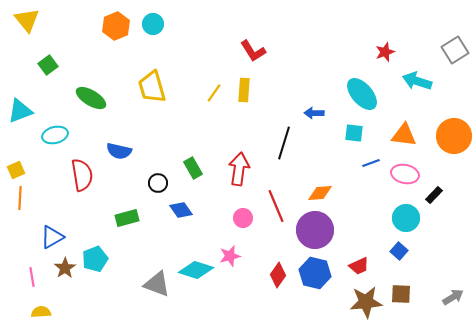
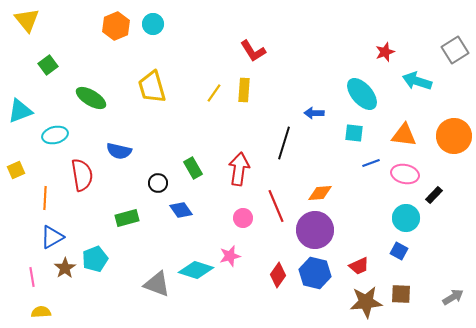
orange line at (20, 198): moved 25 px right
blue square at (399, 251): rotated 12 degrees counterclockwise
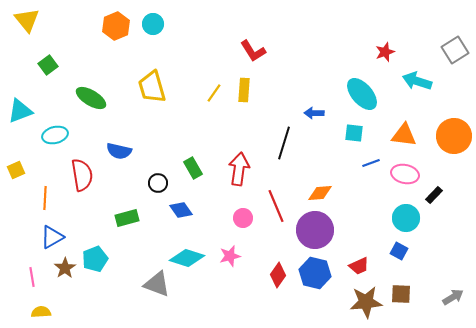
cyan diamond at (196, 270): moved 9 px left, 12 px up
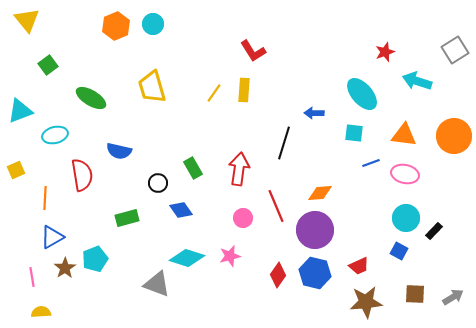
black rectangle at (434, 195): moved 36 px down
brown square at (401, 294): moved 14 px right
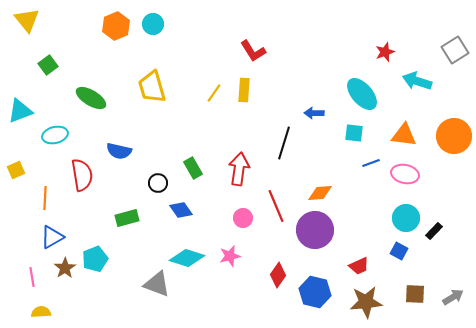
blue hexagon at (315, 273): moved 19 px down
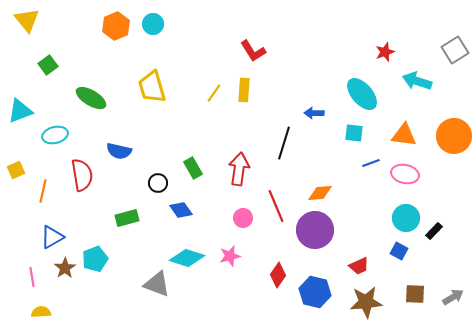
orange line at (45, 198): moved 2 px left, 7 px up; rotated 10 degrees clockwise
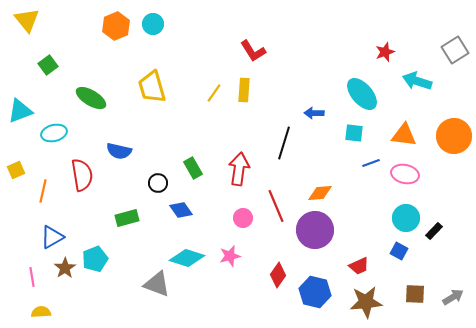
cyan ellipse at (55, 135): moved 1 px left, 2 px up
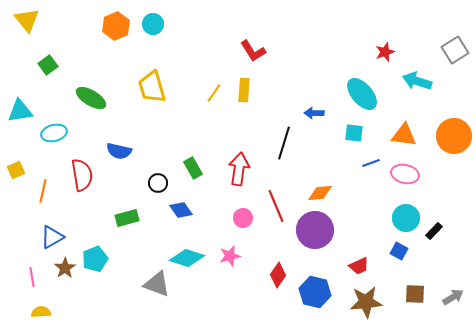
cyan triangle at (20, 111): rotated 12 degrees clockwise
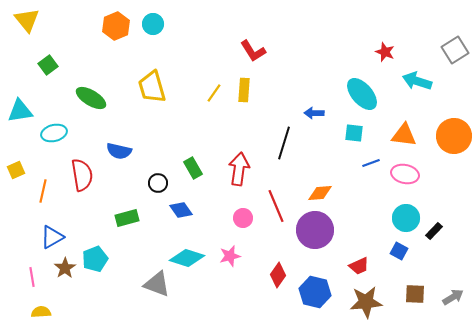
red star at (385, 52): rotated 30 degrees counterclockwise
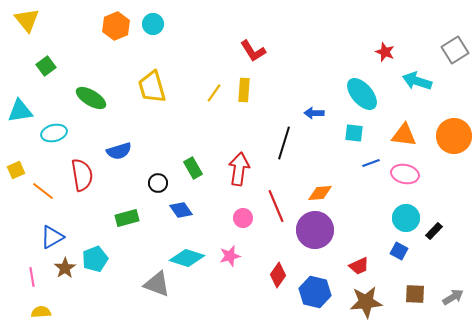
green square at (48, 65): moved 2 px left, 1 px down
blue semicircle at (119, 151): rotated 30 degrees counterclockwise
orange line at (43, 191): rotated 65 degrees counterclockwise
